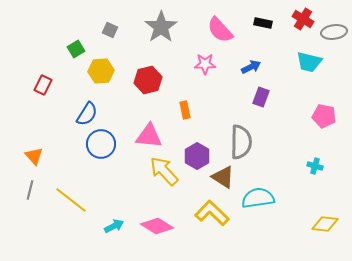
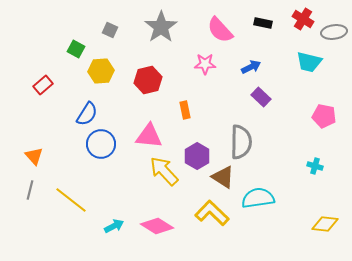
green square: rotated 30 degrees counterclockwise
red rectangle: rotated 24 degrees clockwise
purple rectangle: rotated 66 degrees counterclockwise
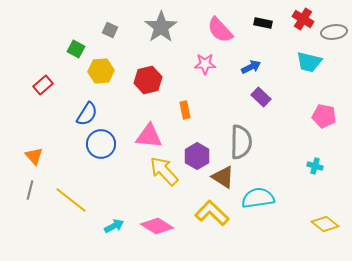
yellow diamond: rotated 32 degrees clockwise
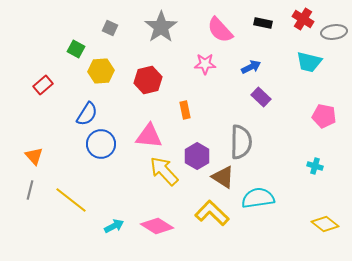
gray square: moved 2 px up
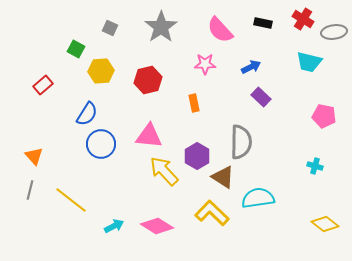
orange rectangle: moved 9 px right, 7 px up
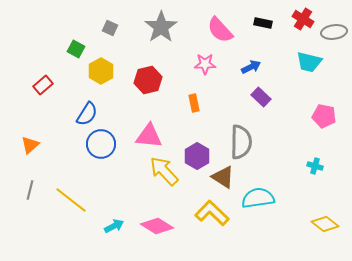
yellow hexagon: rotated 25 degrees counterclockwise
orange triangle: moved 4 px left, 11 px up; rotated 30 degrees clockwise
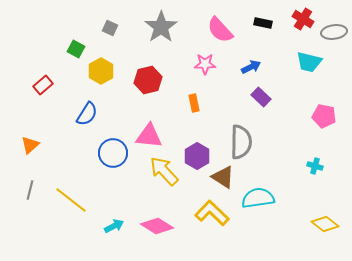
blue circle: moved 12 px right, 9 px down
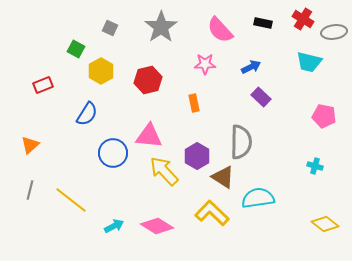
red rectangle: rotated 18 degrees clockwise
